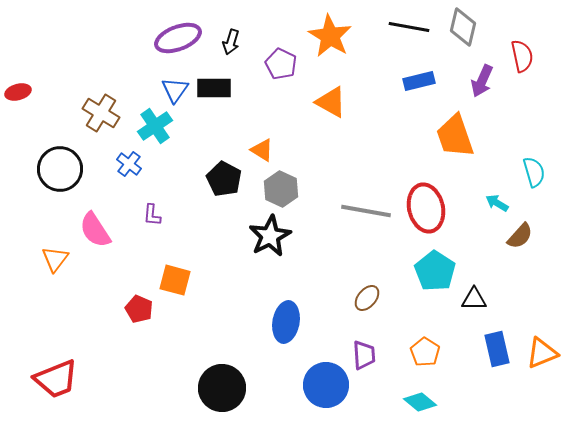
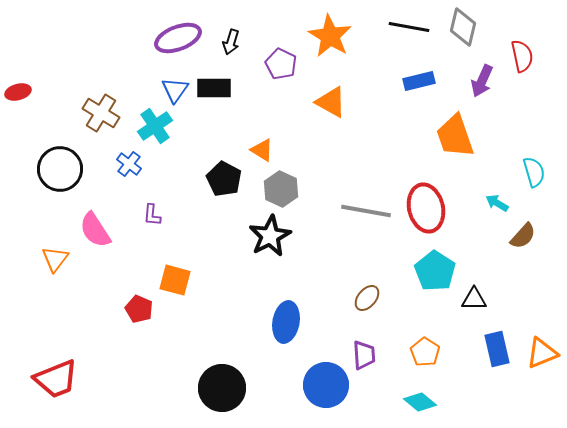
brown semicircle at (520, 236): moved 3 px right
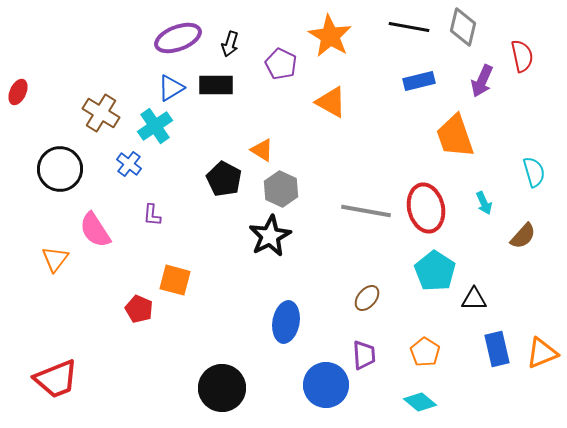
black arrow at (231, 42): moved 1 px left, 2 px down
black rectangle at (214, 88): moved 2 px right, 3 px up
blue triangle at (175, 90): moved 4 px left, 2 px up; rotated 24 degrees clockwise
red ellipse at (18, 92): rotated 50 degrees counterclockwise
cyan arrow at (497, 203): moved 13 px left; rotated 145 degrees counterclockwise
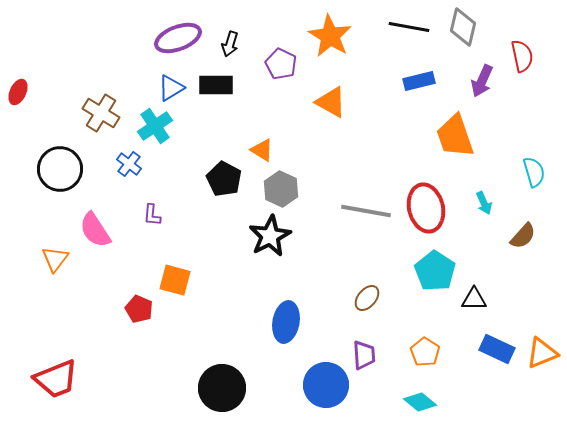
blue rectangle at (497, 349): rotated 52 degrees counterclockwise
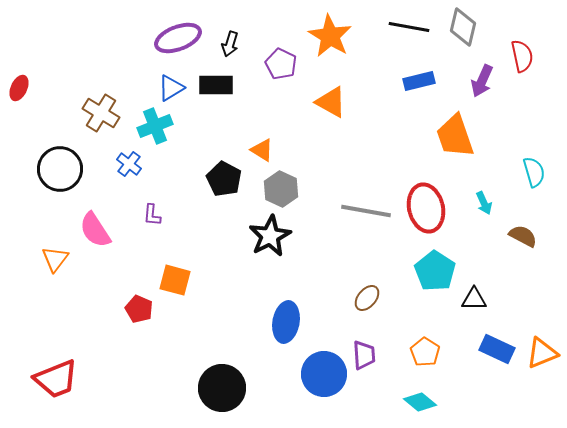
red ellipse at (18, 92): moved 1 px right, 4 px up
cyan cross at (155, 126): rotated 12 degrees clockwise
brown semicircle at (523, 236): rotated 104 degrees counterclockwise
blue circle at (326, 385): moved 2 px left, 11 px up
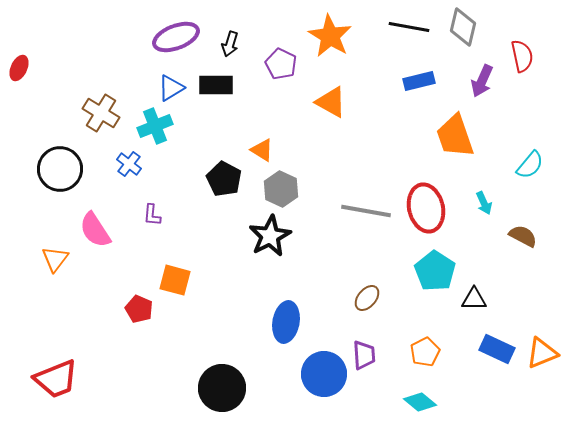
purple ellipse at (178, 38): moved 2 px left, 1 px up
red ellipse at (19, 88): moved 20 px up
cyan semicircle at (534, 172): moved 4 px left, 7 px up; rotated 56 degrees clockwise
orange pentagon at (425, 352): rotated 12 degrees clockwise
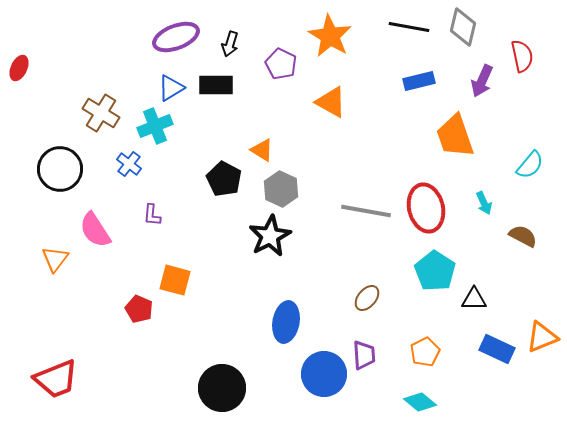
orange triangle at (542, 353): moved 16 px up
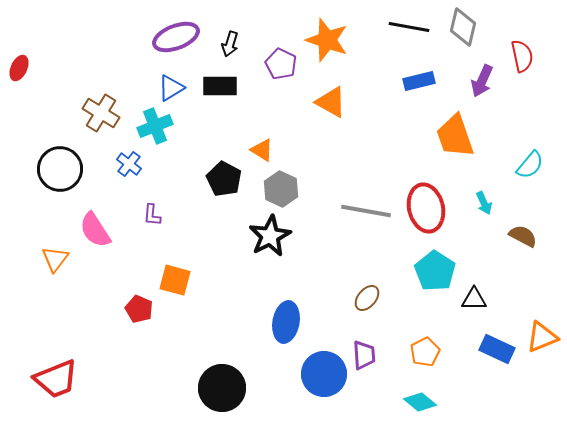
orange star at (330, 36): moved 3 px left, 4 px down; rotated 12 degrees counterclockwise
black rectangle at (216, 85): moved 4 px right, 1 px down
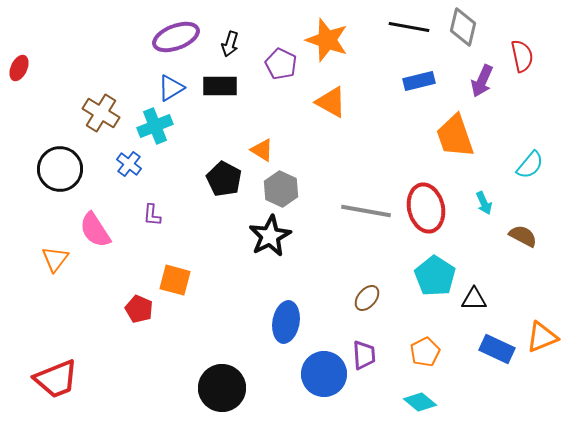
cyan pentagon at (435, 271): moved 5 px down
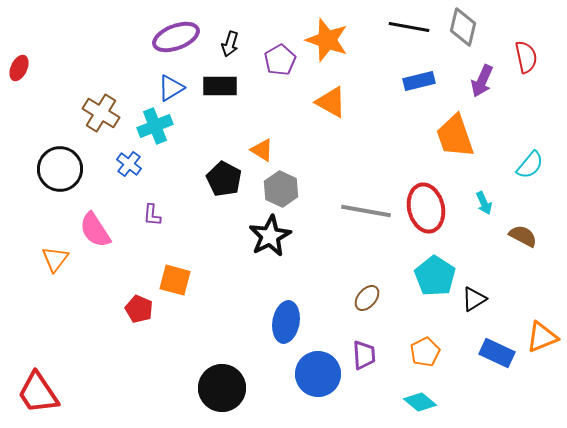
red semicircle at (522, 56): moved 4 px right, 1 px down
purple pentagon at (281, 64): moved 1 px left, 4 px up; rotated 16 degrees clockwise
black triangle at (474, 299): rotated 32 degrees counterclockwise
blue rectangle at (497, 349): moved 4 px down
blue circle at (324, 374): moved 6 px left
red trapezoid at (56, 379): moved 18 px left, 14 px down; rotated 78 degrees clockwise
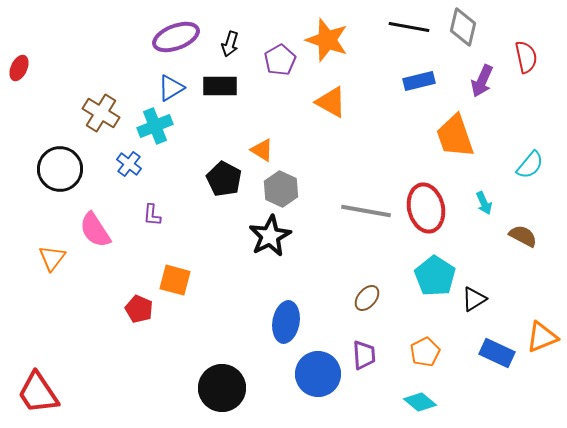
orange triangle at (55, 259): moved 3 px left, 1 px up
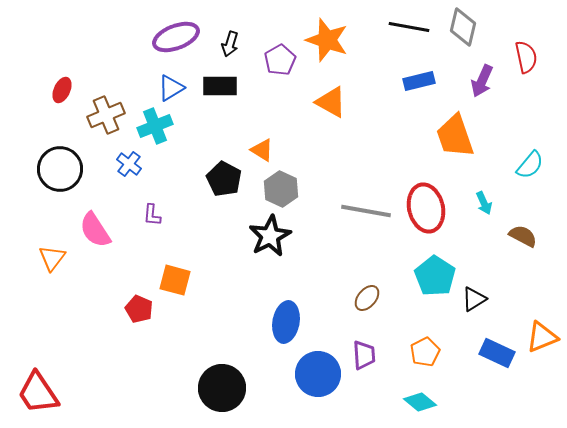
red ellipse at (19, 68): moved 43 px right, 22 px down
brown cross at (101, 113): moved 5 px right, 2 px down; rotated 36 degrees clockwise
